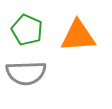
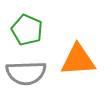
orange triangle: moved 24 px down
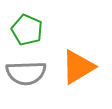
orange triangle: moved 7 px down; rotated 27 degrees counterclockwise
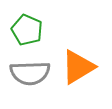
gray semicircle: moved 4 px right
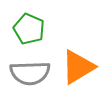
green pentagon: moved 2 px right, 1 px up
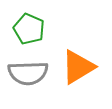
gray semicircle: moved 2 px left
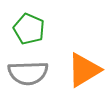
orange triangle: moved 6 px right, 3 px down
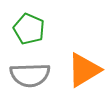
gray semicircle: moved 2 px right, 2 px down
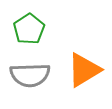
green pentagon: rotated 16 degrees clockwise
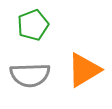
green pentagon: moved 4 px right, 4 px up; rotated 12 degrees clockwise
